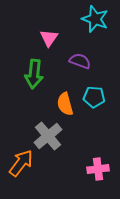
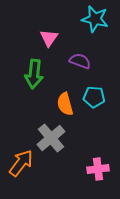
cyan star: rotated 8 degrees counterclockwise
gray cross: moved 3 px right, 2 px down
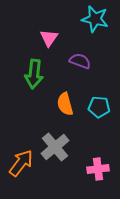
cyan pentagon: moved 5 px right, 10 px down
gray cross: moved 4 px right, 9 px down
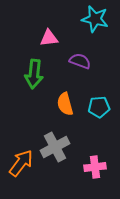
pink triangle: rotated 48 degrees clockwise
cyan pentagon: rotated 10 degrees counterclockwise
gray cross: rotated 12 degrees clockwise
pink cross: moved 3 px left, 2 px up
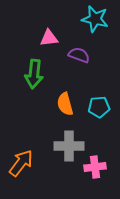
purple semicircle: moved 1 px left, 6 px up
gray cross: moved 14 px right, 1 px up; rotated 28 degrees clockwise
